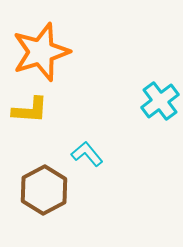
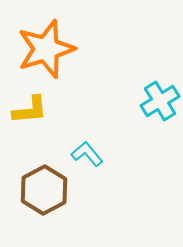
orange star: moved 5 px right, 3 px up
cyan cross: rotated 6 degrees clockwise
yellow L-shape: rotated 9 degrees counterclockwise
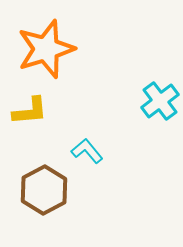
cyan cross: rotated 6 degrees counterclockwise
yellow L-shape: moved 1 px down
cyan L-shape: moved 3 px up
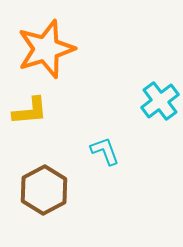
cyan L-shape: moved 18 px right; rotated 20 degrees clockwise
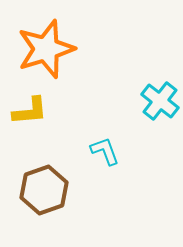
cyan cross: rotated 15 degrees counterclockwise
brown hexagon: rotated 9 degrees clockwise
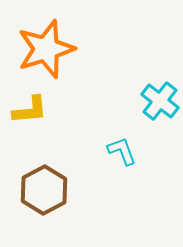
yellow L-shape: moved 1 px up
cyan L-shape: moved 17 px right
brown hexagon: rotated 9 degrees counterclockwise
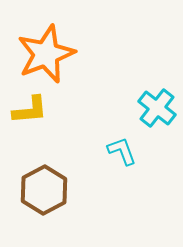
orange star: moved 5 px down; rotated 4 degrees counterclockwise
cyan cross: moved 3 px left, 7 px down
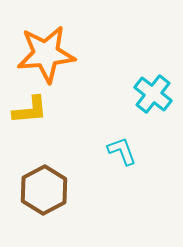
orange star: rotated 16 degrees clockwise
cyan cross: moved 4 px left, 14 px up
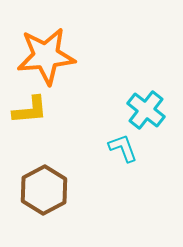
orange star: moved 2 px down
cyan cross: moved 7 px left, 16 px down
cyan L-shape: moved 1 px right, 3 px up
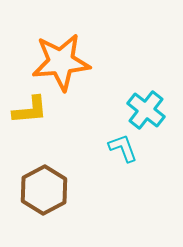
orange star: moved 15 px right, 6 px down
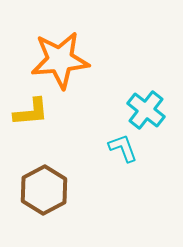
orange star: moved 1 px left, 2 px up
yellow L-shape: moved 1 px right, 2 px down
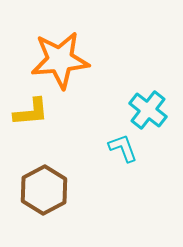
cyan cross: moved 2 px right
